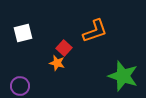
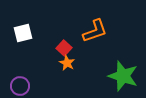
orange star: moved 10 px right; rotated 14 degrees clockwise
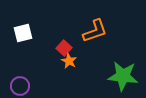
orange star: moved 2 px right, 2 px up
green star: rotated 12 degrees counterclockwise
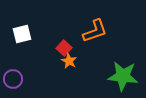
white square: moved 1 px left, 1 px down
purple circle: moved 7 px left, 7 px up
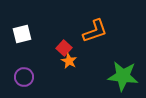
purple circle: moved 11 px right, 2 px up
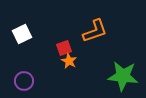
white square: rotated 12 degrees counterclockwise
red square: rotated 28 degrees clockwise
purple circle: moved 4 px down
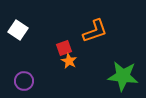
white square: moved 4 px left, 4 px up; rotated 30 degrees counterclockwise
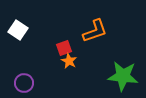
purple circle: moved 2 px down
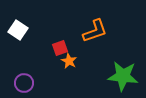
red square: moved 4 px left
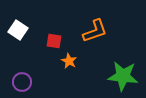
red square: moved 6 px left, 7 px up; rotated 28 degrees clockwise
purple circle: moved 2 px left, 1 px up
